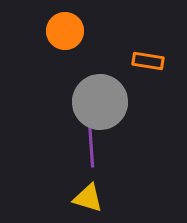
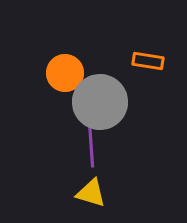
orange circle: moved 42 px down
yellow triangle: moved 3 px right, 5 px up
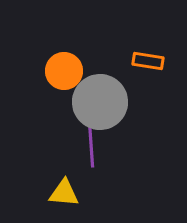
orange circle: moved 1 px left, 2 px up
yellow triangle: moved 27 px left; rotated 12 degrees counterclockwise
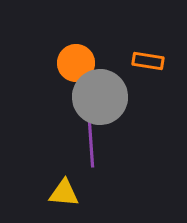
orange circle: moved 12 px right, 8 px up
gray circle: moved 5 px up
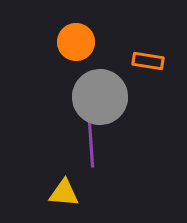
orange circle: moved 21 px up
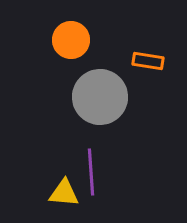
orange circle: moved 5 px left, 2 px up
purple line: moved 28 px down
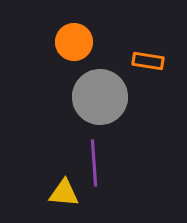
orange circle: moved 3 px right, 2 px down
purple line: moved 3 px right, 9 px up
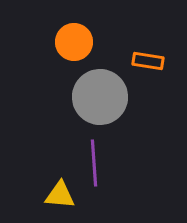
yellow triangle: moved 4 px left, 2 px down
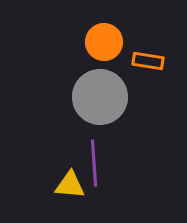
orange circle: moved 30 px right
yellow triangle: moved 10 px right, 10 px up
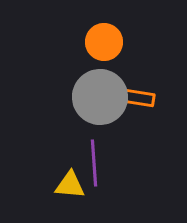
orange rectangle: moved 9 px left, 37 px down
